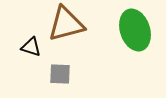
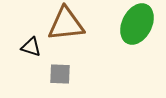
brown triangle: rotated 9 degrees clockwise
green ellipse: moved 2 px right, 6 px up; rotated 45 degrees clockwise
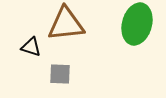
green ellipse: rotated 12 degrees counterclockwise
